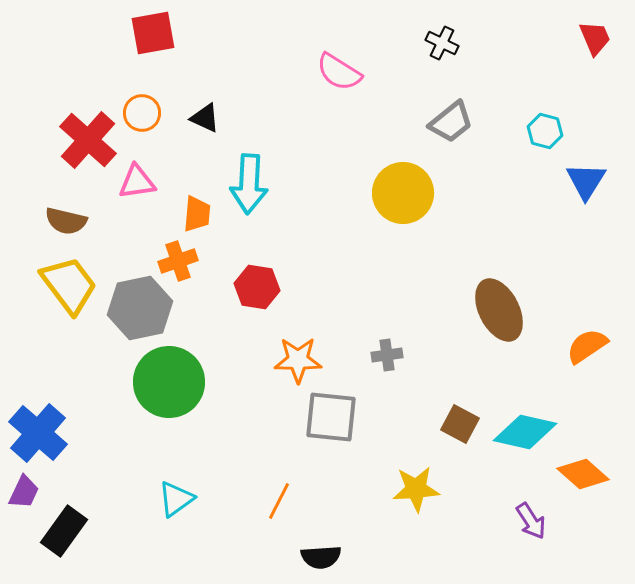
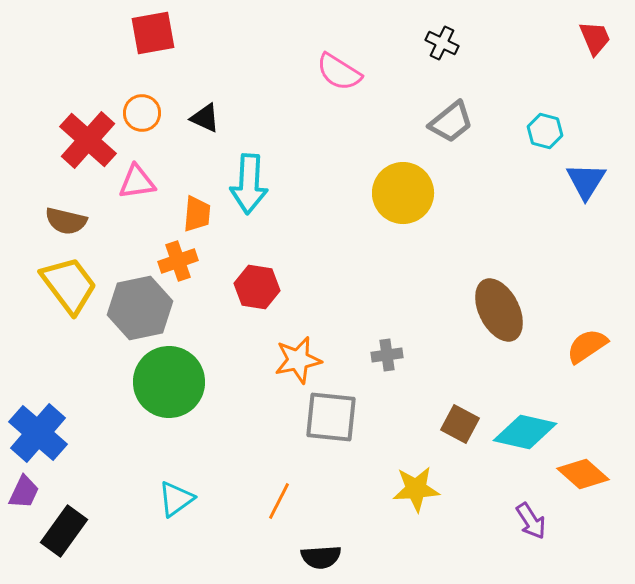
orange star: rotated 12 degrees counterclockwise
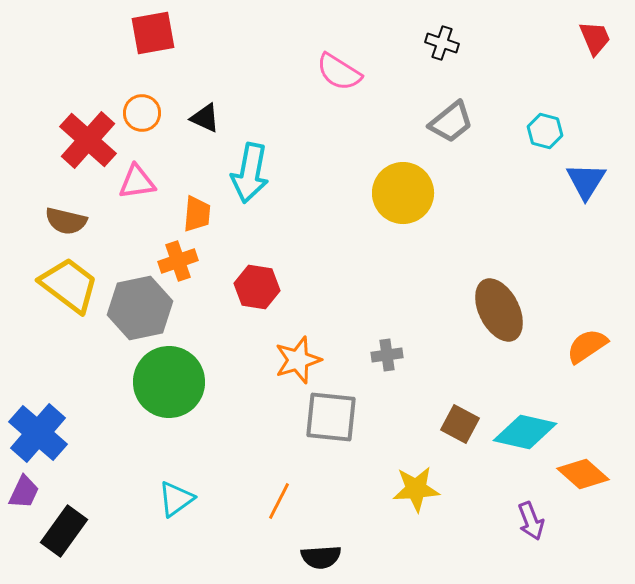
black cross: rotated 8 degrees counterclockwise
cyan arrow: moved 1 px right, 11 px up; rotated 8 degrees clockwise
yellow trapezoid: rotated 16 degrees counterclockwise
orange star: rotated 6 degrees counterclockwise
purple arrow: rotated 12 degrees clockwise
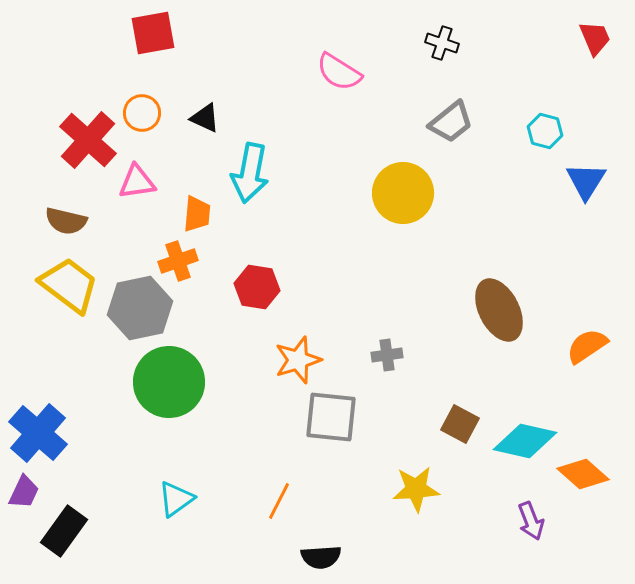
cyan diamond: moved 9 px down
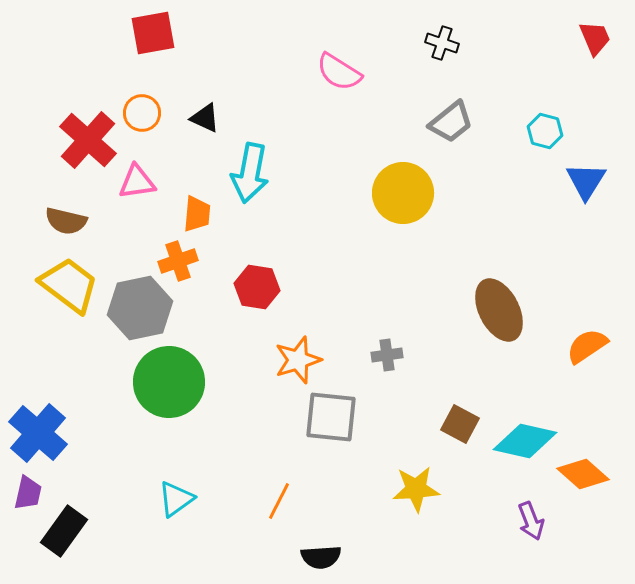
purple trapezoid: moved 4 px right, 1 px down; rotated 12 degrees counterclockwise
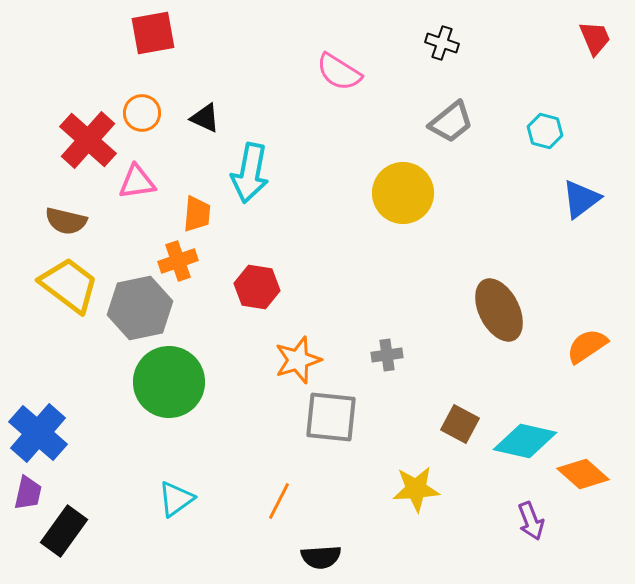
blue triangle: moved 5 px left, 18 px down; rotated 21 degrees clockwise
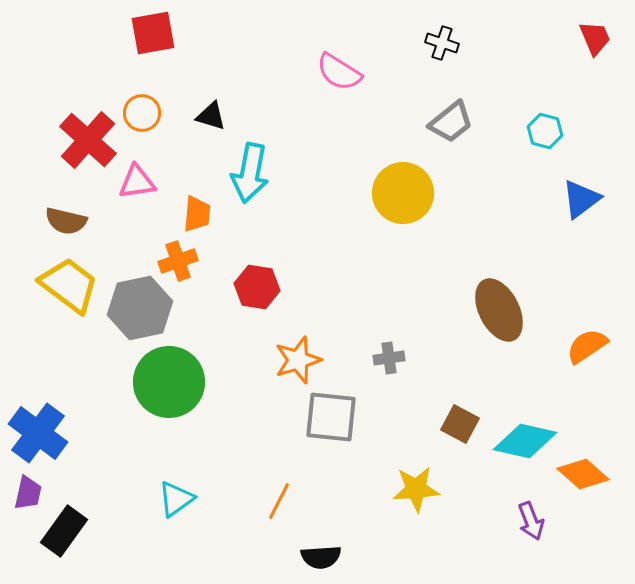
black triangle: moved 6 px right, 2 px up; rotated 8 degrees counterclockwise
gray cross: moved 2 px right, 3 px down
blue cross: rotated 4 degrees counterclockwise
